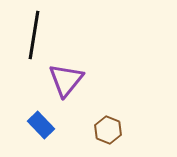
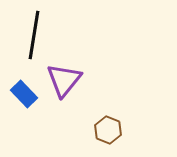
purple triangle: moved 2 px left
blue rectangle: moved 17 px left, 31 px up
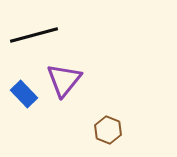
black line: rotated 66 degrees clockwise
